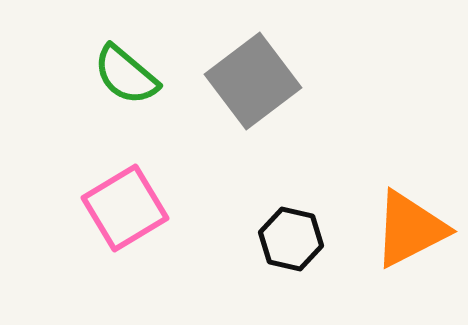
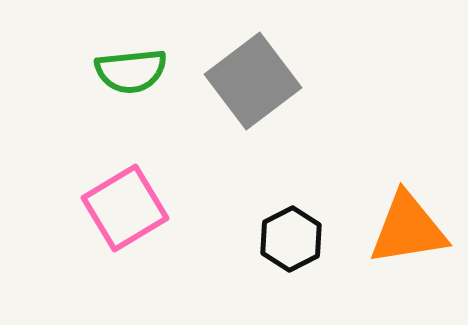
green semicircle: moved 5 px right, 4 px up; rotated 46 degrees counterclockwise
orange triangle: moved 2 px left; rotated 18 degrees clockwise
black hexagon: rotated 20 degrees clockwise
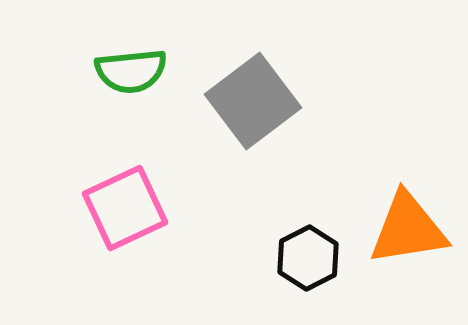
gray square: moved 20 px down
pink square: rotated 6 degrees clockwise
black hexagon: moved 17 px right, 19 px down
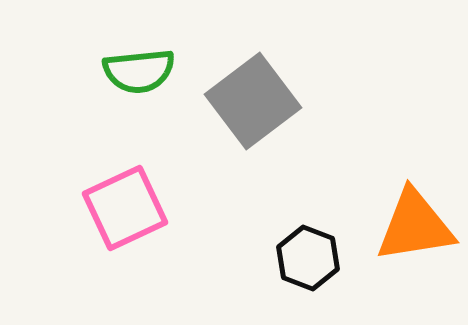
green semicircle: moved 8 px right
orange triangle: moved 7 px right, 3 px up
black hexagon: rotated 12 degrees counterclockwise
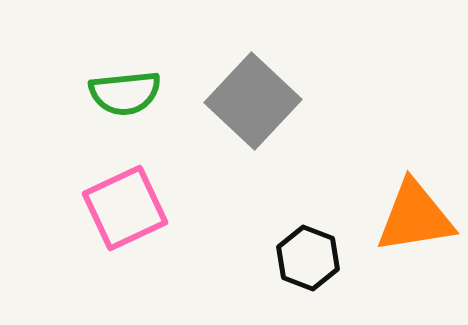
green semicircle: moved 14 px left, 22 px down
gray square: rotated 10 degrees counterclockwise
orange triangle: moved 9 px up
